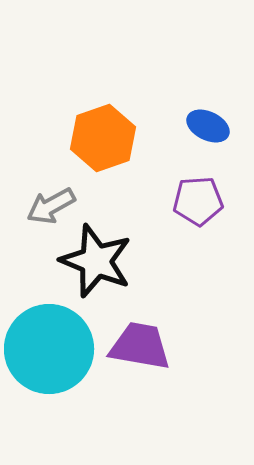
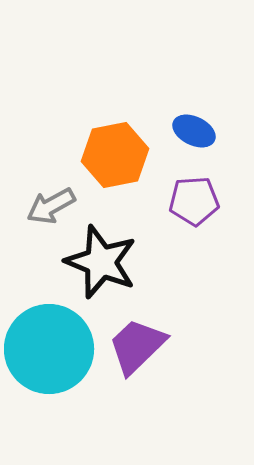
blue ellipse: moved 14 px left, 5 px down
orange hexagon: moved 12 px right, 17 px down; rotated 8 degrees clockwise
purple pentagon: moved 4 px left
black star: moved 5 px right, 1 px down
purple trapezoid: moved 3 px left; rotated 54 degrees counterclockwise
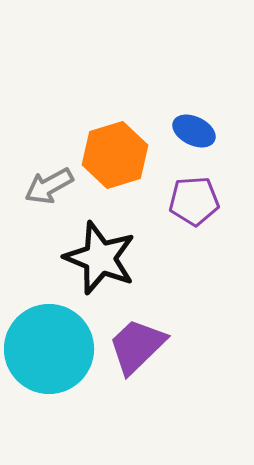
orange hexagon: rotated 6 degrees counterclockwise
gray arrow: moved 2 px left, 20 px up
black star: moved 1 px left, 4 px up
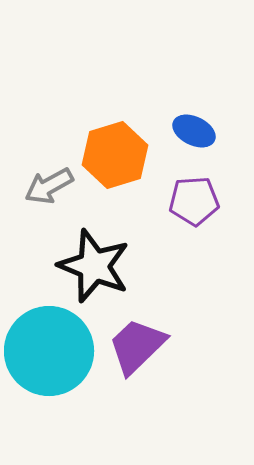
black star: moved 6 px left, 8 px down
cyan circle: moved 2 px down
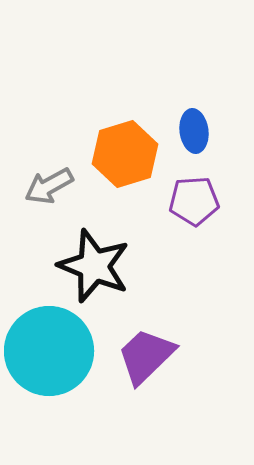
blue ellipse: rotated 57 degrees clockwise
orange hexagon: moved 10 px right, 1 px up
purple trapezoid: moved 9 px right, 10 px down
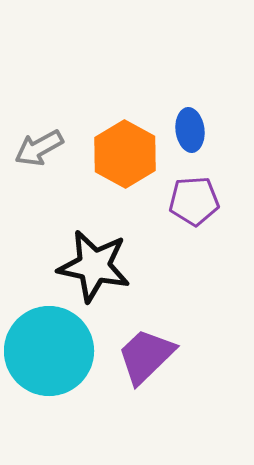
blue ellipse: moved 4 px left, 1 px up
orange hexagon: rotated 14 degrees counterclockwise
gray arrow: moved 10 px left, 38 px up
black star: rotated 10 degrees counterclockwise
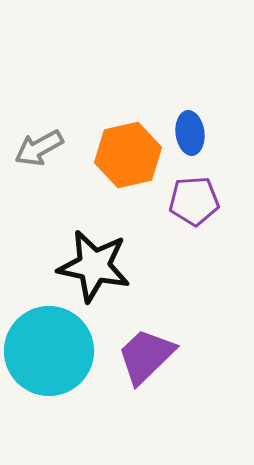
blue ellipse: moved 3 px down
orange hexagon: moved 3 px right, 1 px down; rotated 18 degrees clockwise
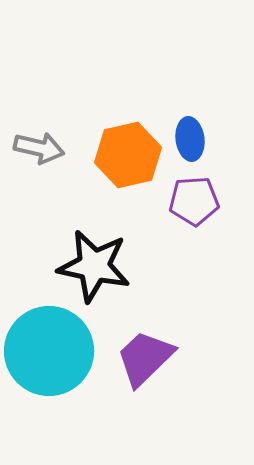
blue ellipse: moved 6 px down
gray arrow: rotated 138 degrees counterclockwise
purple trapezoid: moved 1 px left, 2 px down
